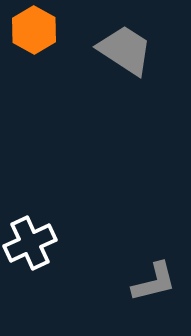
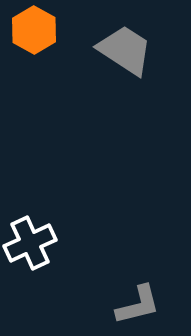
gray L-shape: moved 16 px left, 23 px down
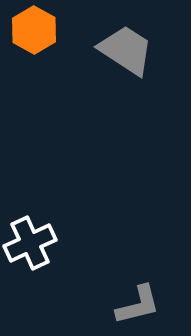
gray trapezoid: moved 1 px right
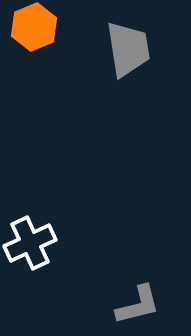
orange hexagon: moved 3 px up; rotated 9 degrees clockwise
gray trapezoid: moved 2 px right, 1 px up; rotated 48 degrees clockwise
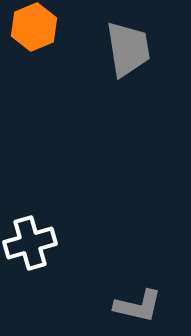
white cross: rotated 9 degrees clockwise
gray L-shape: moved 1 px down; rotated 27 degrees clockwise
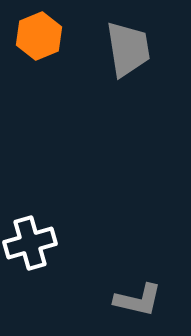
orange hexagon: moved 5 px right, 9 px down
gray L-shape: moved 6 px up
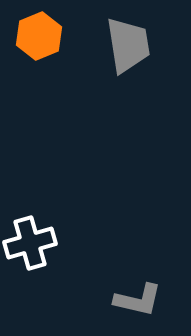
gray trapezoid: moved 4 px up
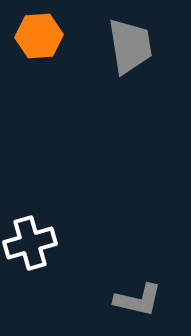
orange hexagon: rotated 18 degrees clockwise
gray trapezoid: moved 2 px right, 1 px down
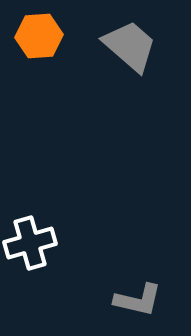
gray trapezoid: rotated 40 degrees counterclockwise
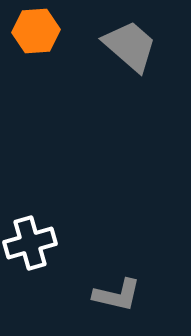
orange hexagon: moved 3 px left, 5 px up
gray L-shape: moved 21 px left, 5 px up
